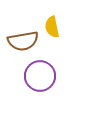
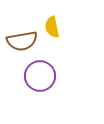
brown semicircle: moved 1 px left
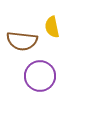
brown semicircle: rotated 16 degrees clockwise
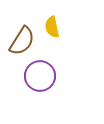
brown semicircle: rotated 64 degrees counterclockwise
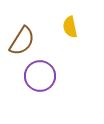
yellow semicircle: moved 18 px right
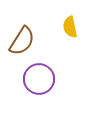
purple circle: moved 1 px left, 3 px down
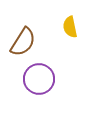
brown semicircle: moved 1 px right, 1 px down
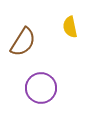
purple circle: moved 2 px right, 9 px down
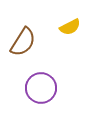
yellow semicircle: rotated 105 degrees counterclockwise
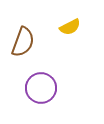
brown semicircle: rotated 12 degrees counterclockwise
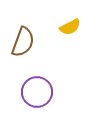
purple circle: moved 4 px left, 4 px down
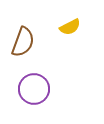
purple circle: moved 3 px left, 3 px up
